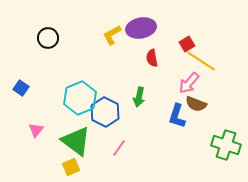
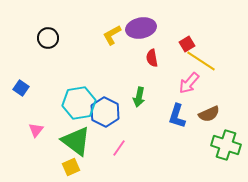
cyan hexagon: moved 1 px left, 5 px down; rotated 12 degrees clockwise
brown semicircle: moved 13 px right, 10 px down; rotated 45 degrees counterclockwise
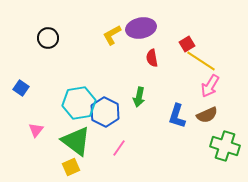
pink arrow: moved 21 px right, 3 px down; rotated 10 degrees counterclockwise
brown semicircle: moved 2 px left, 1 px down
green cross: moved 1 px left, 1 px down
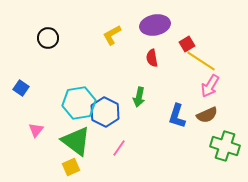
purple ellipse: moved 14 px right, 3 px up
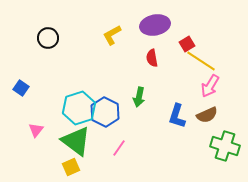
cyan hexagon: moved 5 px down; rotated 8 degrees counterclockwise
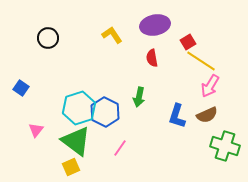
yellow L-shape: rotated 85 degrees clockwise
red square: moved 1 px right, 2 px up
pink line: moved 1 px right
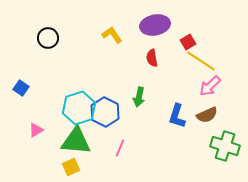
pink arrow: rotated 15 degrees clockwise
pink triangle: rotated 21 degrees clockwise
green triangle: rotated 32 degrees counterclockwise
pink line: rotated 12 degrees counterclockwise
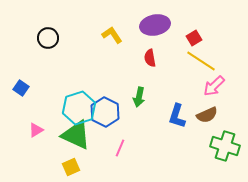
red square: moved 6 px right, 4 px up
red semicircle: moved 2 px left
pink arrow: moved 4 px right
green triangle: moved 6 px up; rotated 20 degrees clockwise
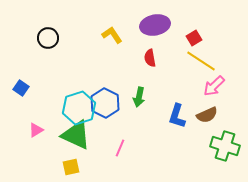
blue hexagon: moved 9 px up
yellow square: rotated 12 degrees clockwise
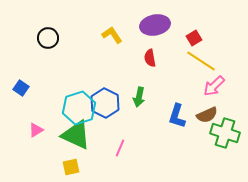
green cross: moved 13 px up
